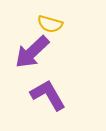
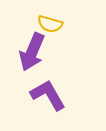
purple arrow: rotated 24 degrees counterclockwise
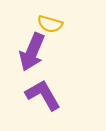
purple L-shape: moved 5 px left
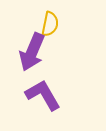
yellow semicircle: rotated 95 degrees counterclockwise
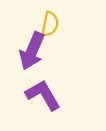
purple arrow: moved 1 px up
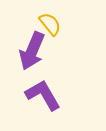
yellow semicircle: rotated 50 degrees counterclockwise
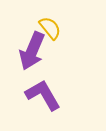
yellow semicircle: moved 4 px down
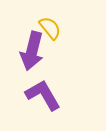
purple arrow: rotated 9 degrees counterclockwise
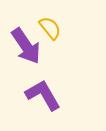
purple arrow: moved 6 px left, 5 px up; rotated 48 degrees counterclockwise
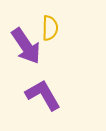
yellow semicircle: rotated 40 degrees clockwise
